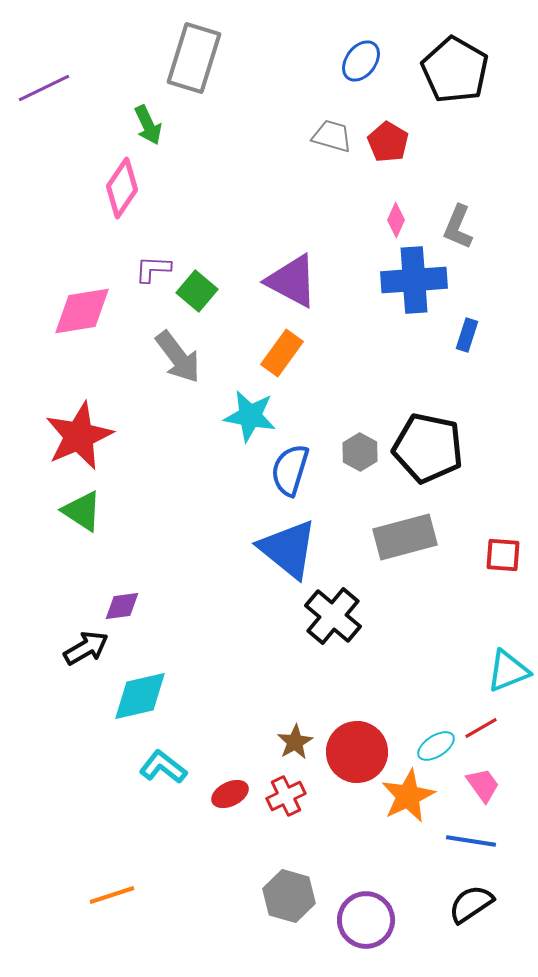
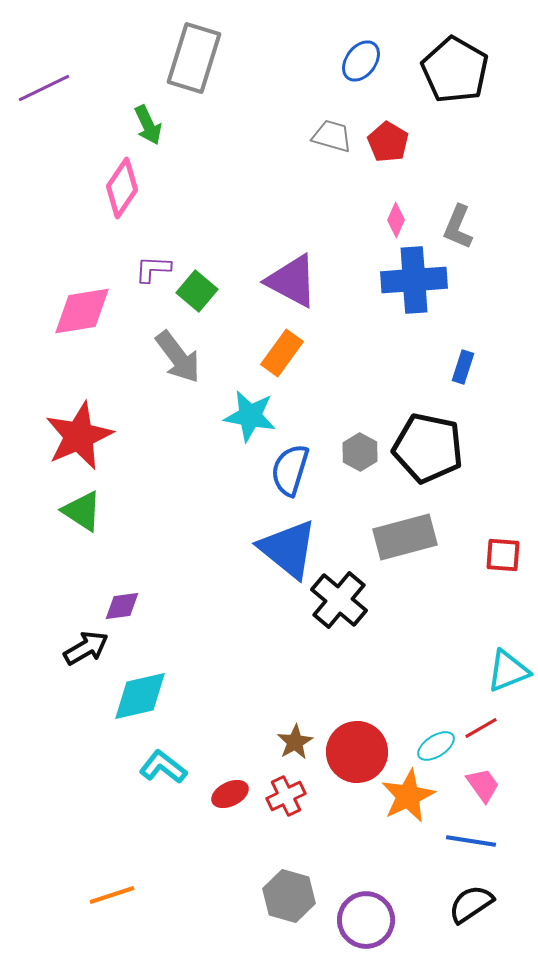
blue rectangle at (467, 335): moved 4 px left, 32 px down
black cross at (333, 616): moved 6 px right, 16 px up
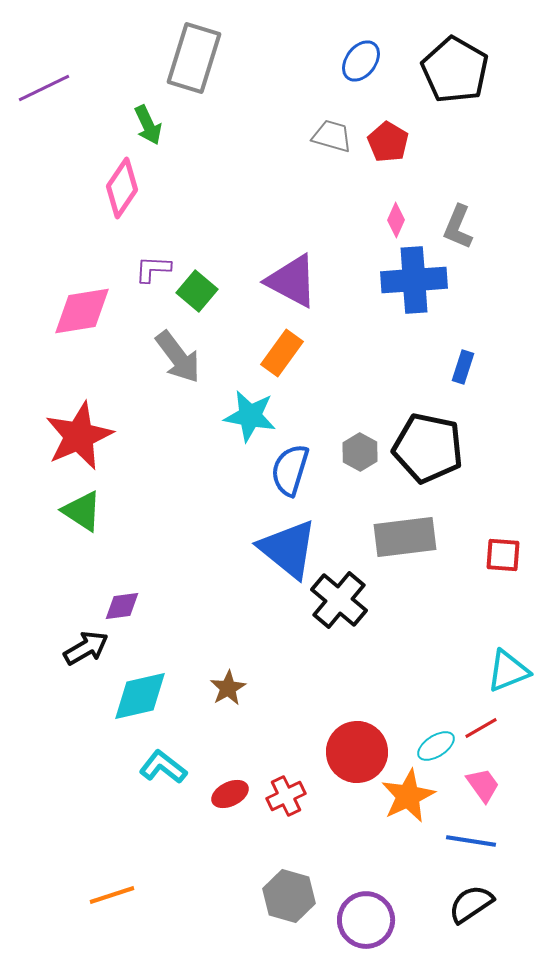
gray rectangle at (405, 537): rotated 8 degrees clockwise
brown star at (295, 742): moved 67 px left, 54 px up
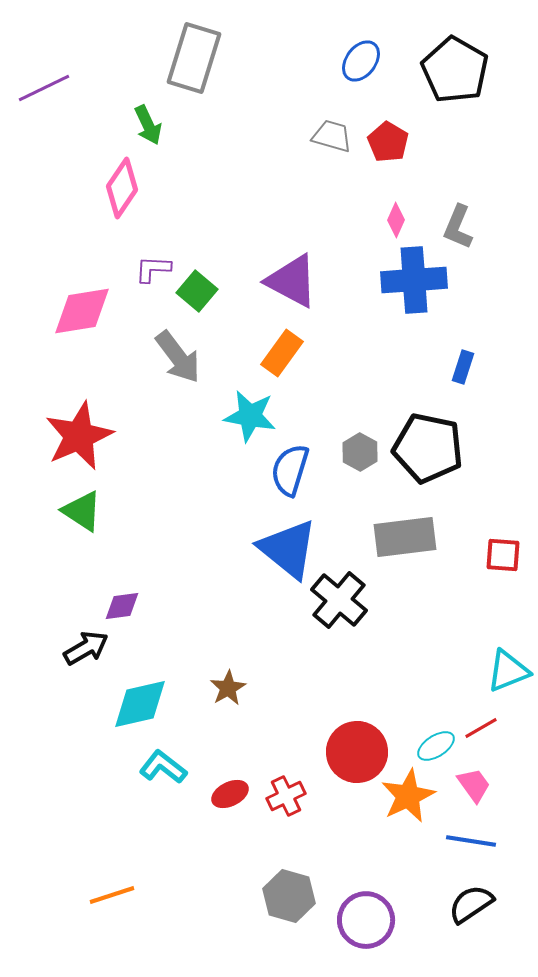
cyan diamond at (140, 696): moved 8 px down
pink trapezoid at (483, 785): moved 9 px left
